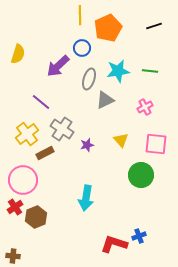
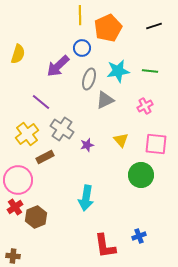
pink cross: moved 1 px up
brown rectangle: moved 4 px down
pink circle: moved 5 px left
red L-shape: moved 9 px left, 2 px down; rotated 116 degrees counterclockwise
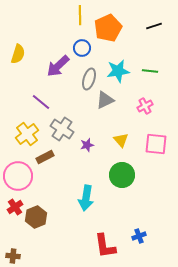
green circle: moved 19 px left
pink circle: moved 4 px up
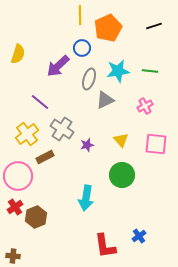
purple line: moved 1 px left
blue cross: rotated 16 degrees counterclockwise
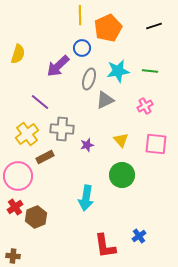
gray cross: rotated 30 degrees counterclockwise
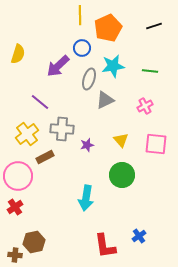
cyan star: moved 5 px left, 5 px up
brown hexagon: moved 2 px left, 25 px down; rotated 10 degrees clockwise
brown cross: moved 2 px right, 1 px up
